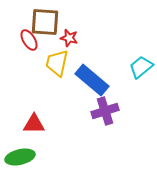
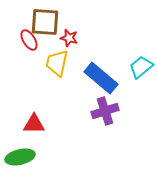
blue rectangle: moved 9 px right, 2 px up
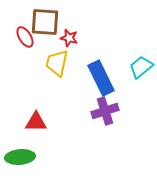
red ellipse: moved 4 px left, 3 px up
blue rectangle: rotated 24 degrees clockwise
red triangle: moved 2 px right, 2 px up
green ellipse: rotated 8 degrees clockwise
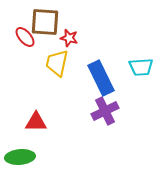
red ellipse: rotated 10 degrees counterclockwise
cyan trapezoid: rotated 145 degrees counterclockwise
purple cross: rotated 8 degrees counterclockwise
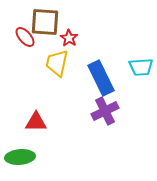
red star: rotated 18 degrees clockwise
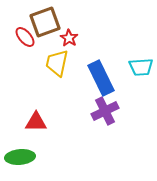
brown square: rotated 24 degrees counterclockwise
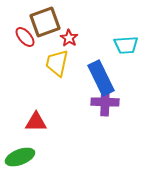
cyan trapezoid: moved 15 px left, 22 px up
purple cross: moved 9 px up; rotated 28 degrees clockwise
green ellipse: rotated 16 degrees counterclockwise
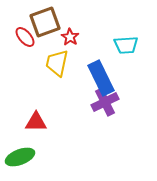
red star: moved 1 px right, 1 px up
purple cross: rotated 28 degrees counterclockwise
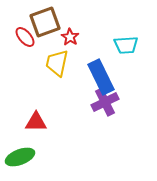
blue rectangle: moved 1 px up
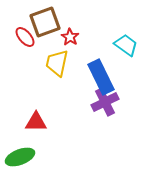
cyan trapezoid: rotated 140 degrees counterclockwise
